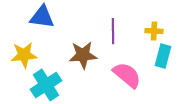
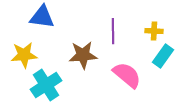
cyan rectangle: rotated 20 degrees clockwise
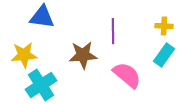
yellow cross: moved 10 px right, 5 px up
cyan rectangle: moved 1 px right, 1 px up
cyan cross: moved 5 px left
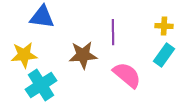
purple line: moved 1 px down
